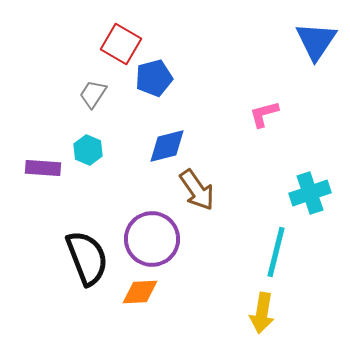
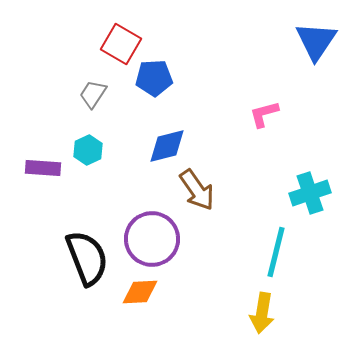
blue pentagon: rotated 12 degrees clockwise
cyan hexagon: rotated 12 degrees clockwise
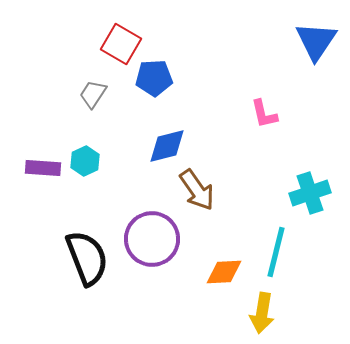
pink L-shape: rotated 88 degrees counterclockwise
cyan hexagon: moved 3 px left, 11 px down
orange diamond: moved 84 px right, 20 px up
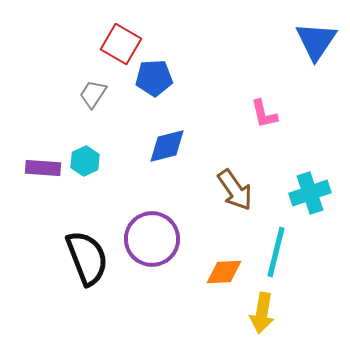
brown arrow: moved 38 px right
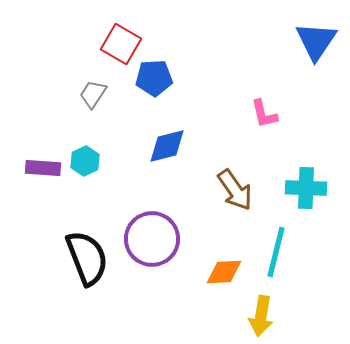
cyan cross: moved 4 px left, 5 px up; rotated 21 degrees clockwise
yellow arrow: moved 1 px left, 3 px down
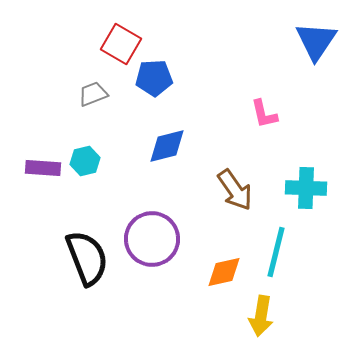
gray trapezoid: rotated 36 degrees clockwise
cyan hexagon: rotated 12 degrees clockwise
orange diamond: rotated 9 degrees counterclockwise
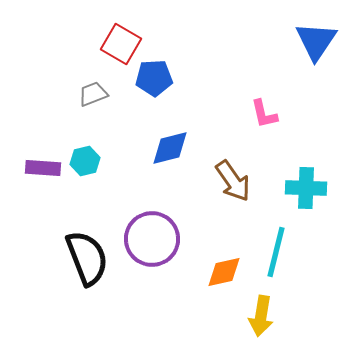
blue diamond: moved 3 px right, 2 px down
brown arrow: moved 2 px left, 9 px up
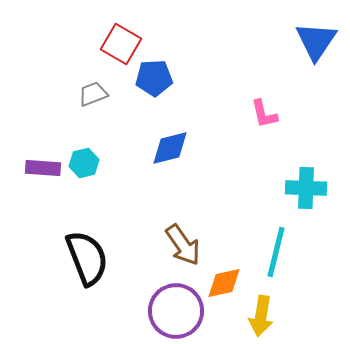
cyan hexagon: moved 1 px left, 2 px down
brown arrow: moved 50 px left, 64 px down
purple circle: moved 24 px right, 72 px down
orange diamond: moved 11 px down
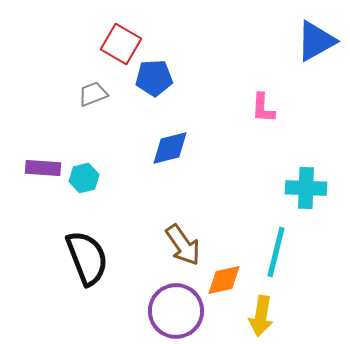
blue triangle: rotated 27 degrees clockwise
pink L-shape: moved 1 px left, 6 px up; rotated 16 degrees clockwise
cyan hexagon: moved 15 px down
orange diamond: moved 3 px up
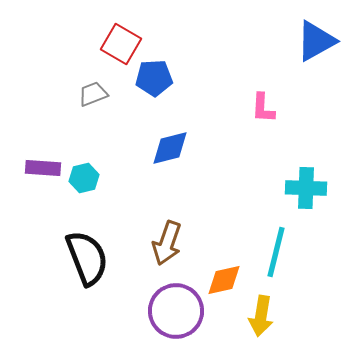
brown arrow: moved 16 px left, 2 px up; rotated 54 degrees clockwise
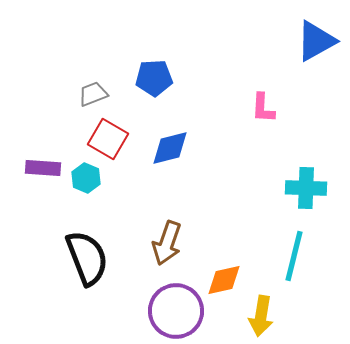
red square: moved 13 px left, 95 px down
cyan hexagon: moved 2 px right; rotated 24 degrees counterclockwise
cyan line: moved 18 px right, 4 px down
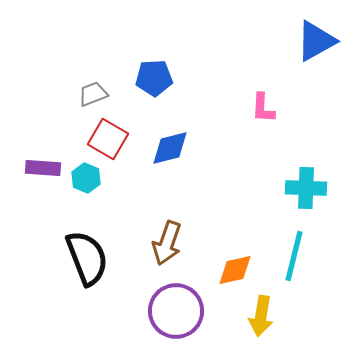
orange diamond: moved 11 px right, 10 px up
